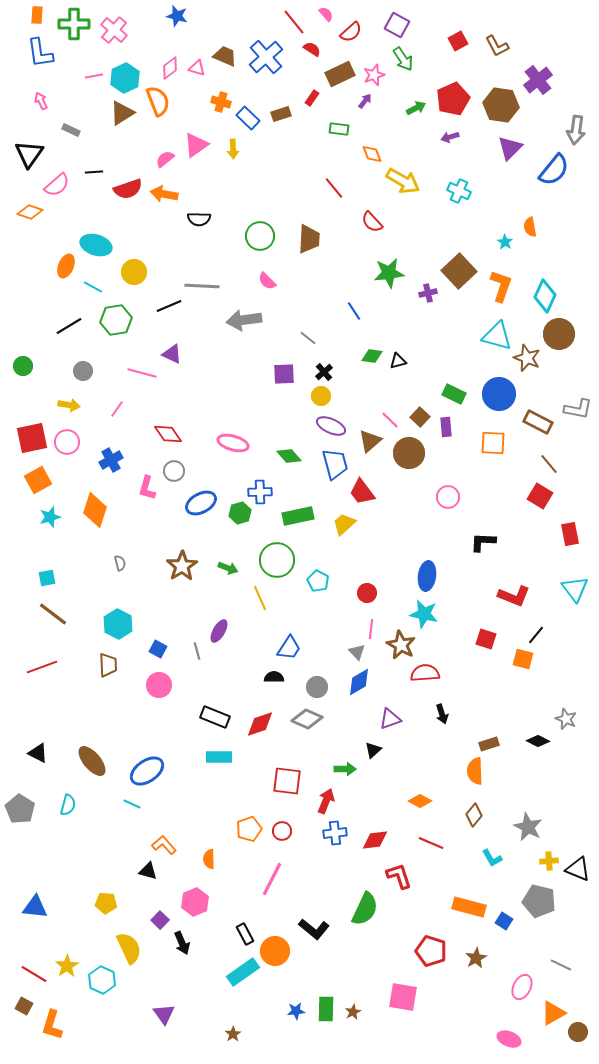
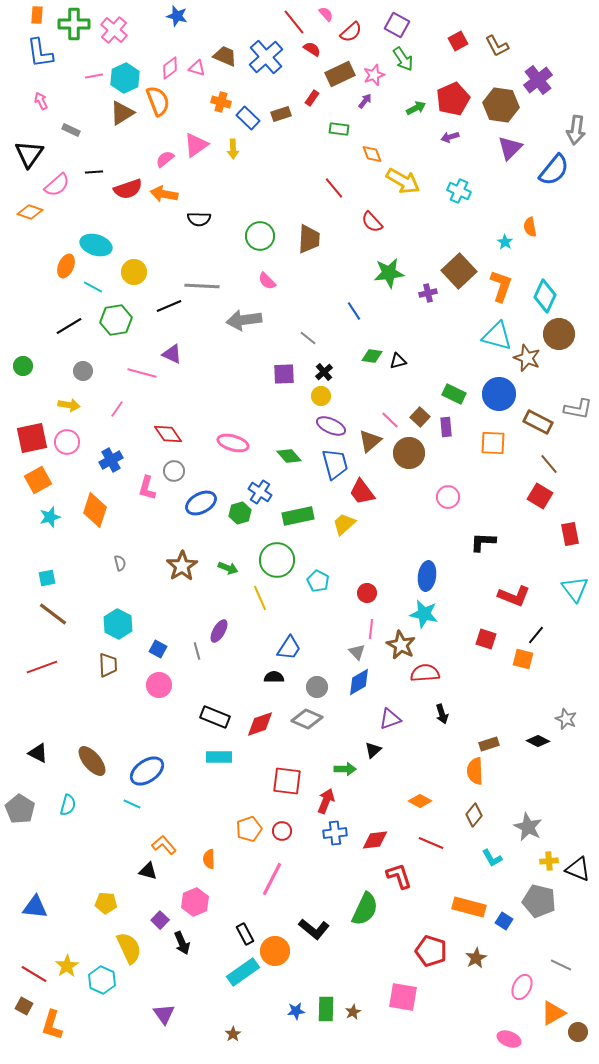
blue cross at (260, 492): rotated 35 degrees clockwise
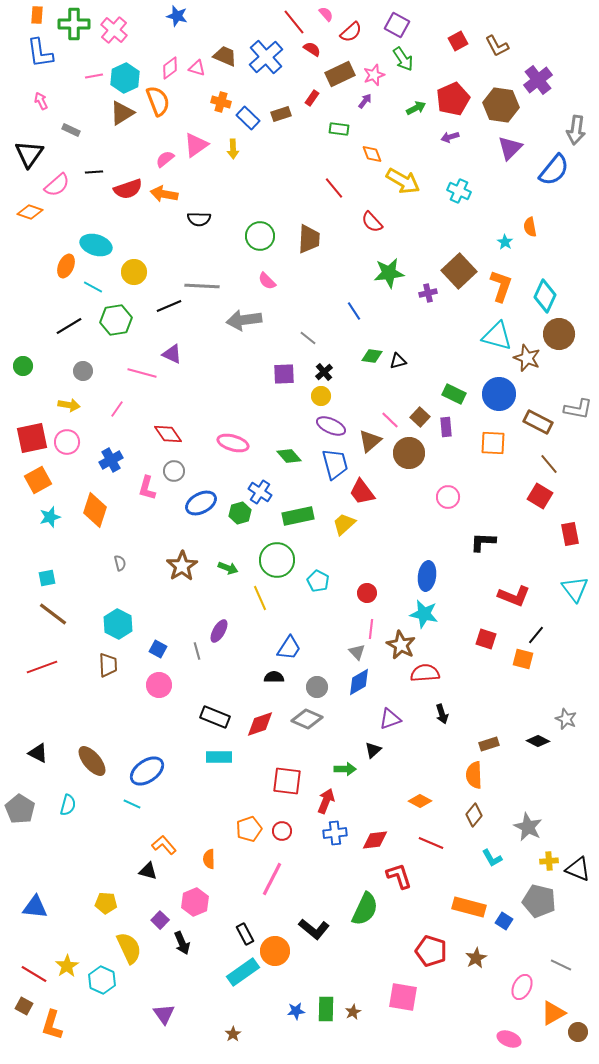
orange semicircle at (475, 771): moved 1 px left, 4 px down
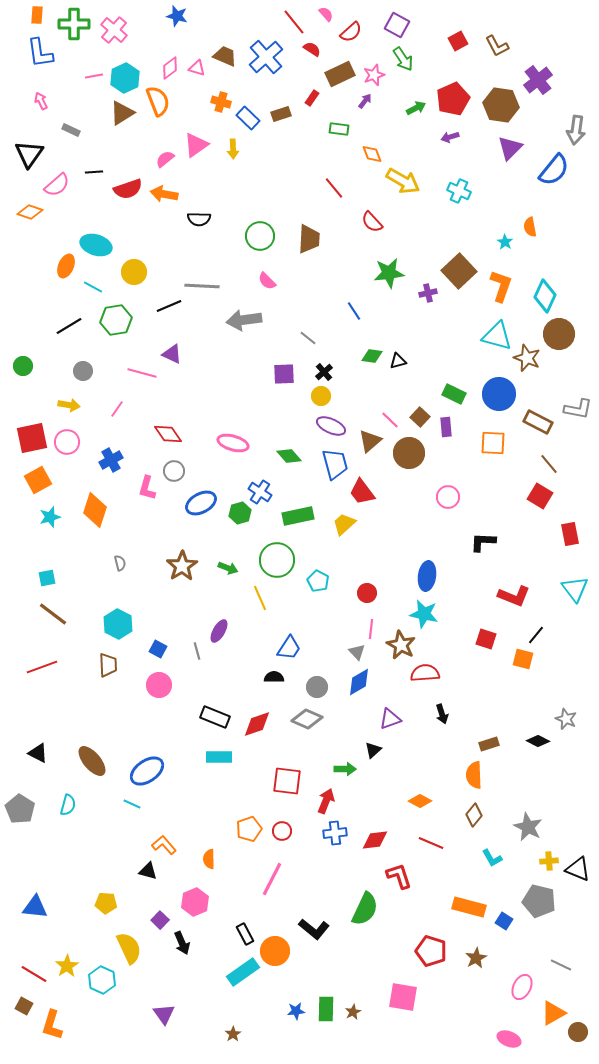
red diamond at (260, 724): moved 3 px left
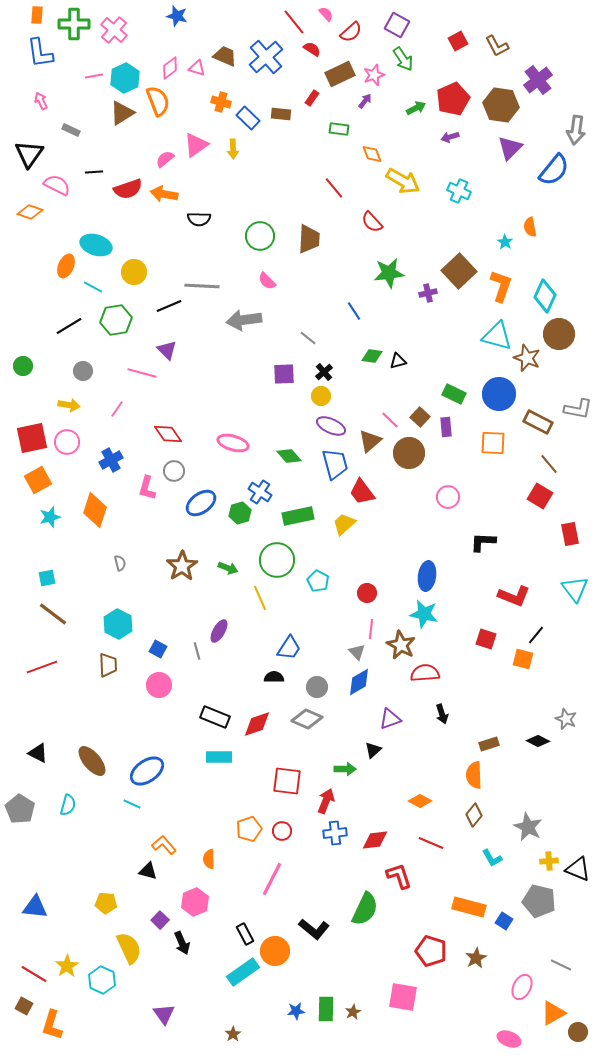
brown rectangle at (281, 114): rotated 24 degrees clockwise
pink semicircle at (57, 185): rotated 112 degrees counterclockwise
purple triangle at (172, 354): moved 5 px left, 4 px up; rotated 20 degrees clockwise
blue ellipse at (201, 503): rotated 8 degrees counterclockwise
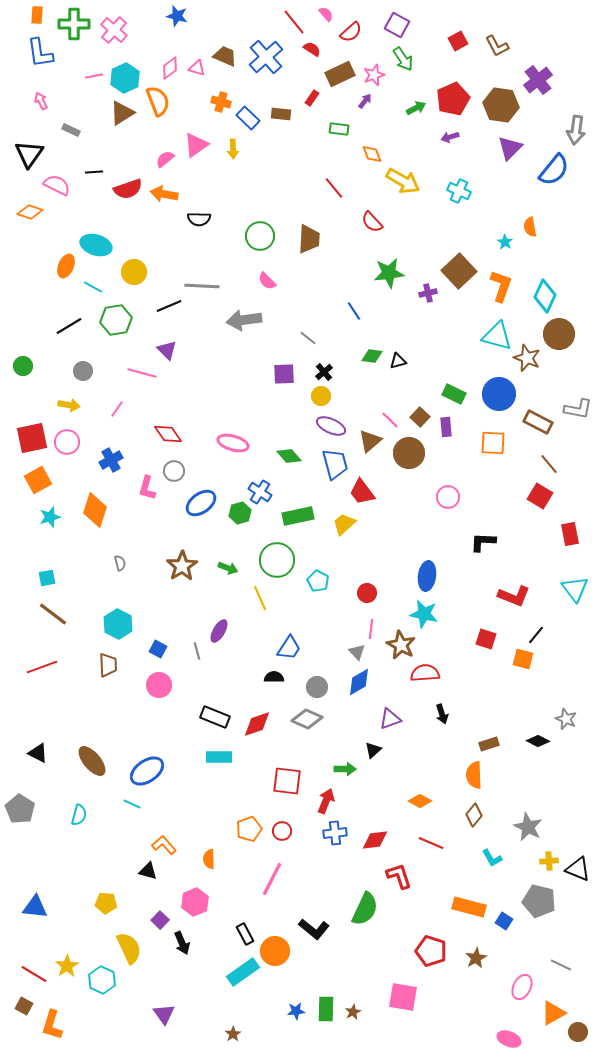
cyan semicircle at (68, 805): moved 11 px right, 10 px down
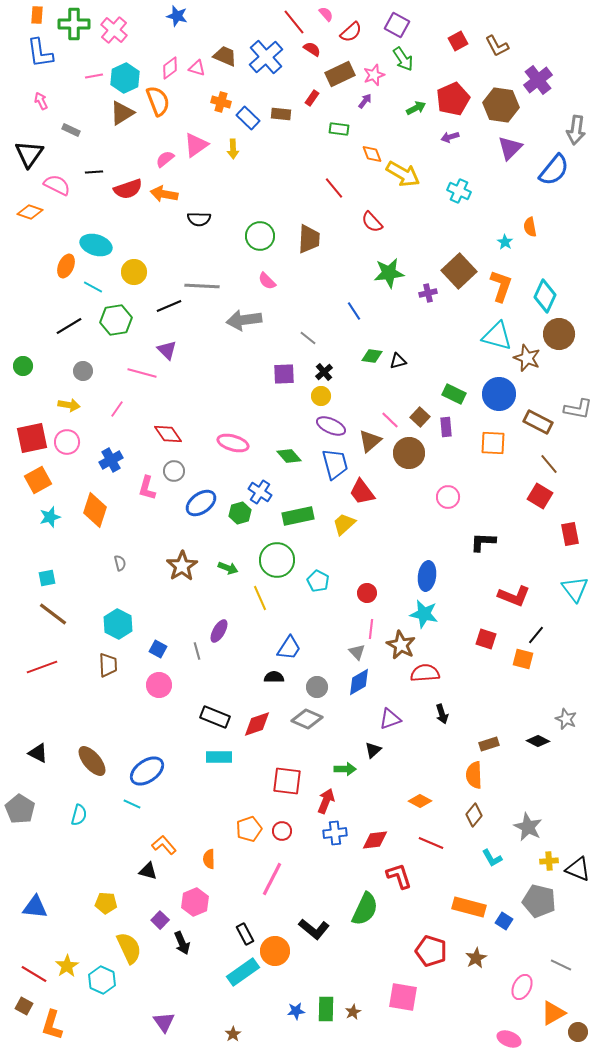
yellow arrow at (403, 181): moved 7 px up
purple triangle at (164, 1014): moved 8 px down
